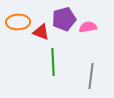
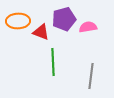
orange ellipse: moved 1 px up
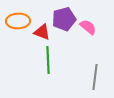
pink semicircle: rotated 48 degrees clockwise
red triangle: moved 1 px right
green line: moved 5 px left, 2 px up
gray line: moved 4 px right, 1 px down
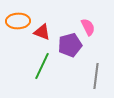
purple pentagon: moved 6 px right, 26 px down
pink semicircle: rotated 24 degrees clockwise
green line: moved 6 px left, 6 px down; rotated 28 degrees clockwise
gray line: moved 1 px right, 1 px up
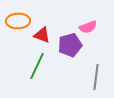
pink semicircle: rotated 96 degrees clockwise
red triangle: moved 3 px down
green line: moved 5 px left
gray line: moved 1 px down
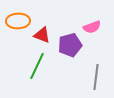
pink semicircle: moved 4 px right
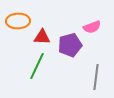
red triangle: moved 2 px down; rotated 18 degrees counterclockwise
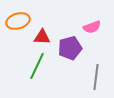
orange ellipse: rotated 15 degrees counterclockwise
purple pentagon: moved 3 px down
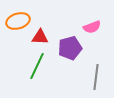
red triangle: moved 2 px left
